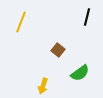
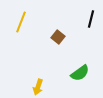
black line: moved 4 px right, 2 px down
brown square: moved 13 px up
yellow arrow: moved 5 px left, 1 px down
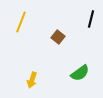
yellow arrow: moved 6 px left, 7 px up
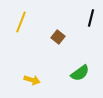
black line: moved 1 px up
yellow arrow: rotated 91 degrees counterclockwise
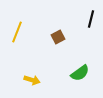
black line: moved 1 px down
yellow line: moved 4 px left, 10 px down
brown square: rotated 24 degrees clockwise
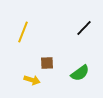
black line: moved 7 px left, 9 px down; rotated 30 degrees clockwise
yellow line: moved 6 px right
brown square: moved 11 px left, 26 px down; rotated 24 degrees clockwise
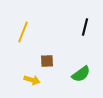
black line: moved 1 px right, 1 px up; rotated 30 degrees counterclockwise
brown square: moved 2 px up
green semicircle: moved 1 px right, 1 px down
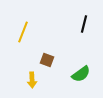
black line: moved 1 px left, 3 px up
brown square: moved 1 px up; rotated 24 degrees clockwise
yellow arrow: rotated 70 degrees clockwise
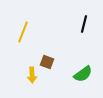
brown square: moved 2 px down
green semicircle: moved 2 px right
yellow arrow: moved 5 px up
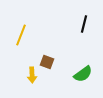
yellow line: moved 2 px left, 3 px down
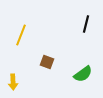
black line: moved 2 px right
yellow arrow: moved 19 px left, 7 px down
